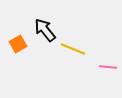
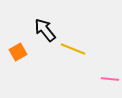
orange square: moved 8 px down
pink line: moved 2 px right, 12 px down
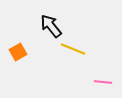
black arrow: moved 6 px right, 4 px up
pink line: moved 7 px left, 3 px down
